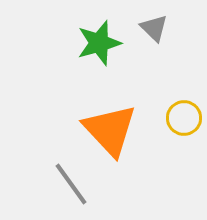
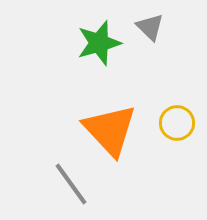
gray triangle: moved 4 px left, 1 px up
yellow circle: moved 7 px left, 5 px down
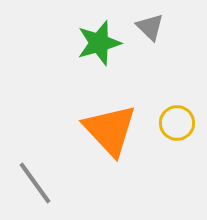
gray line: moved 36 px left, 1 px up
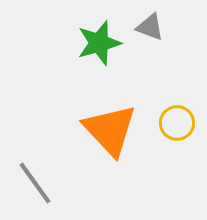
gray triangle: rotated 24 degrees counterclockwise
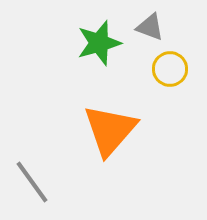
yellow circle: moved 7 px left, 54 px up
orange triangle: rotated 24 degrees clockwise
gray line: moved 3 px left, 1 px up
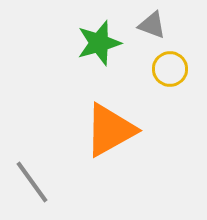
gray triangle: moved 2 px right, 2 px up
orange triangle: rotated 20 degrees clockwise
